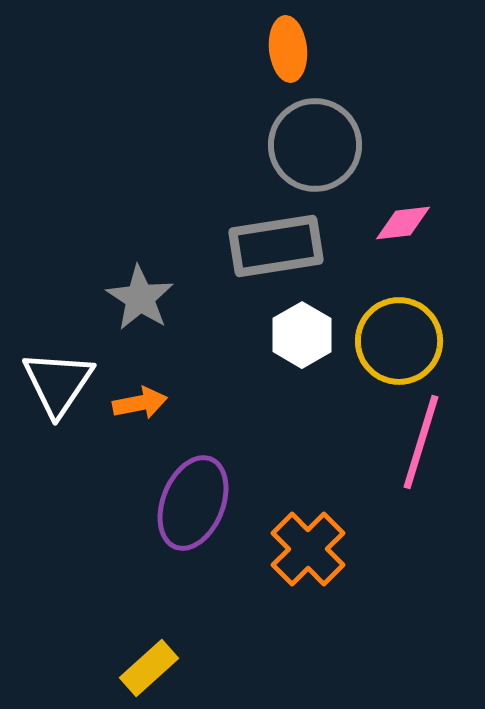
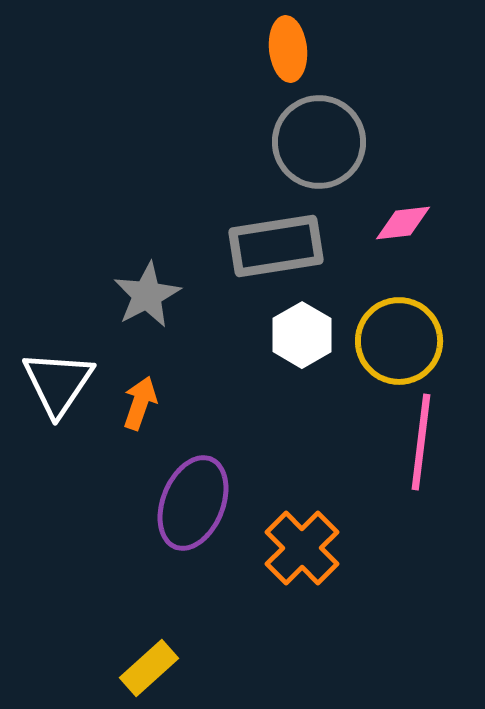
gray circle: moved 4 px right, 3 px up
gray star: moved 7 px right, 3 px up; rotated 12 degrees clockwise
orange arrow: rotated 60 degrees counterclockwise
pink line: rotated 10 degrees counterclockwise
orange cross: moved 6 px left, 1 px up
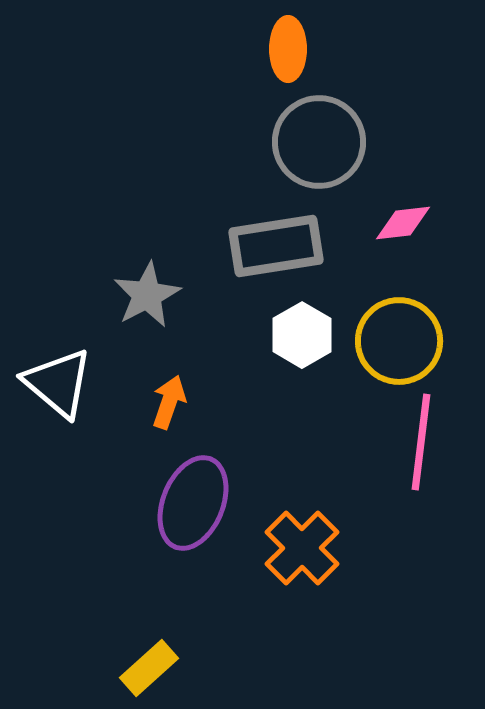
orange ellipse: rotated 6 degrees clockwise
white triangle: rotated 24 degrees counterclockwise
orange arrow: moved 29 px right, 1 px up
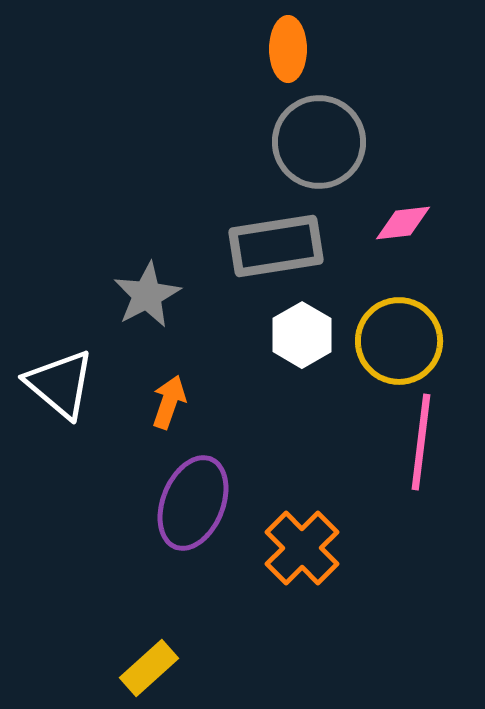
white triangle: moved 2 px right, 1 px down
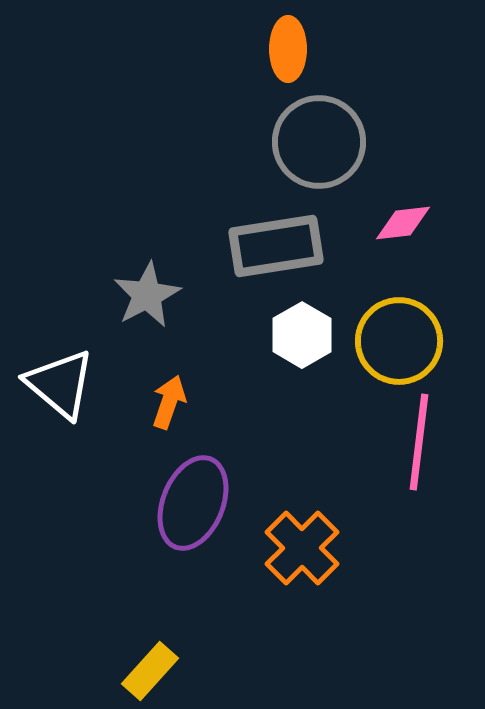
pink line: moved 2 px left
yellow rectangle: moved 1 px right, 3 px down; rotated 6 degrees counterclockwise
